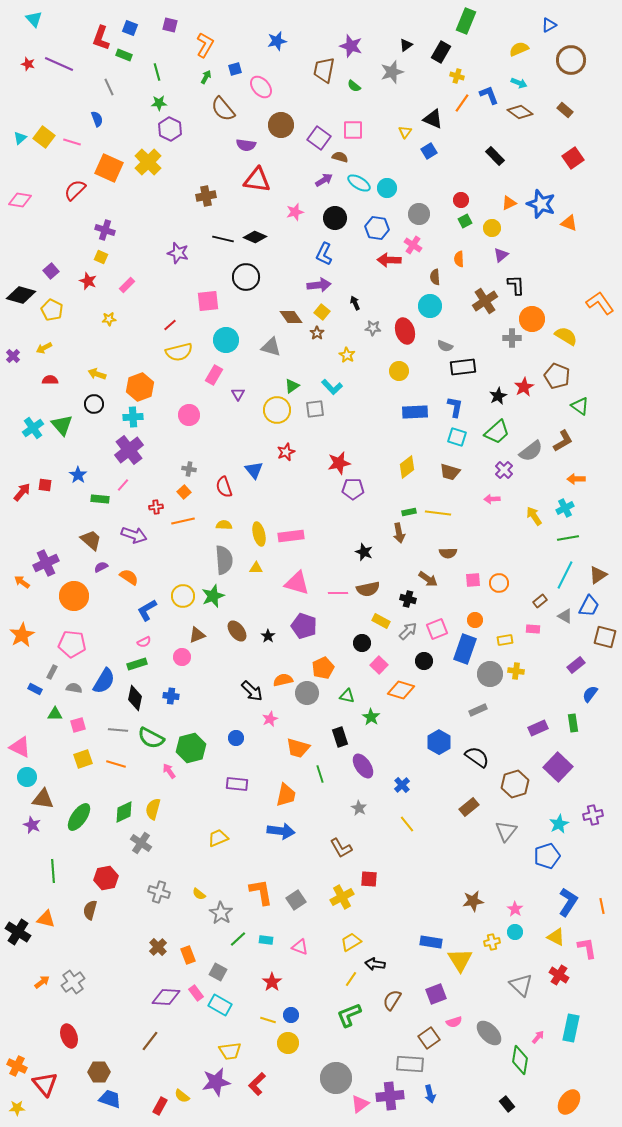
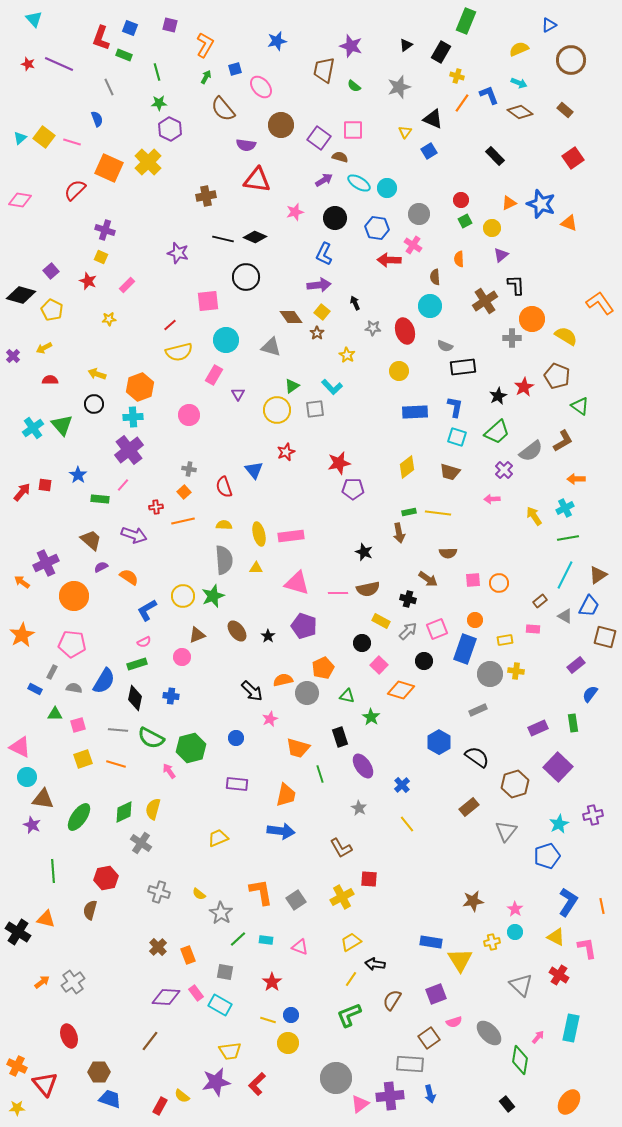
gray star at (392, 72): moved 7 px right, 15 px down
gray square at (218, 972): moved 7 px right; rotated 18 degrees counterclockwise
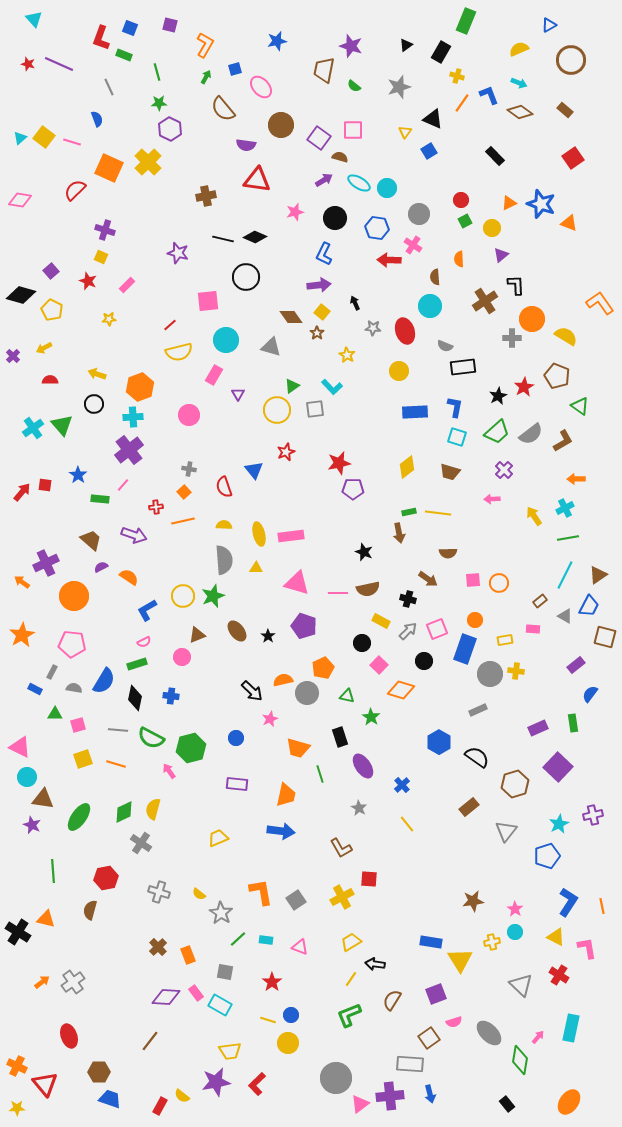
gray semicircle at (531, 451): moved 17 px up
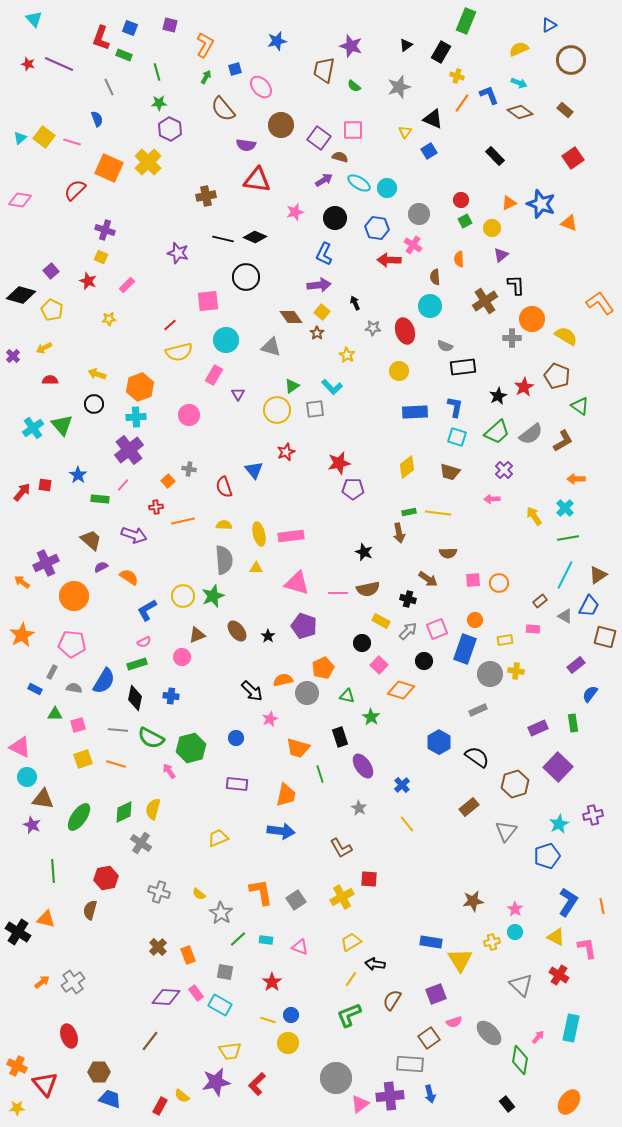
cyan cross at (133, 417): moved 3 px right
orange square at (184, 492): moved 16 px left, 11 px up
cyan cross at (565, 508): rotated 18 degrees counterclockwise
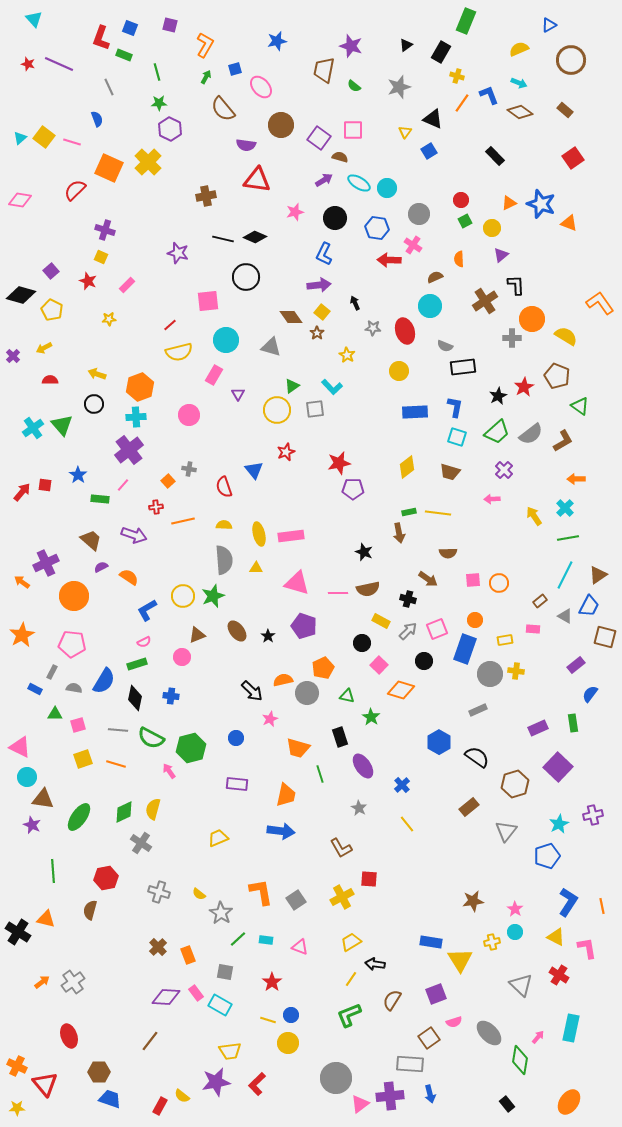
brown semicircle at (435, 277): rotated 70 degrees clockwise
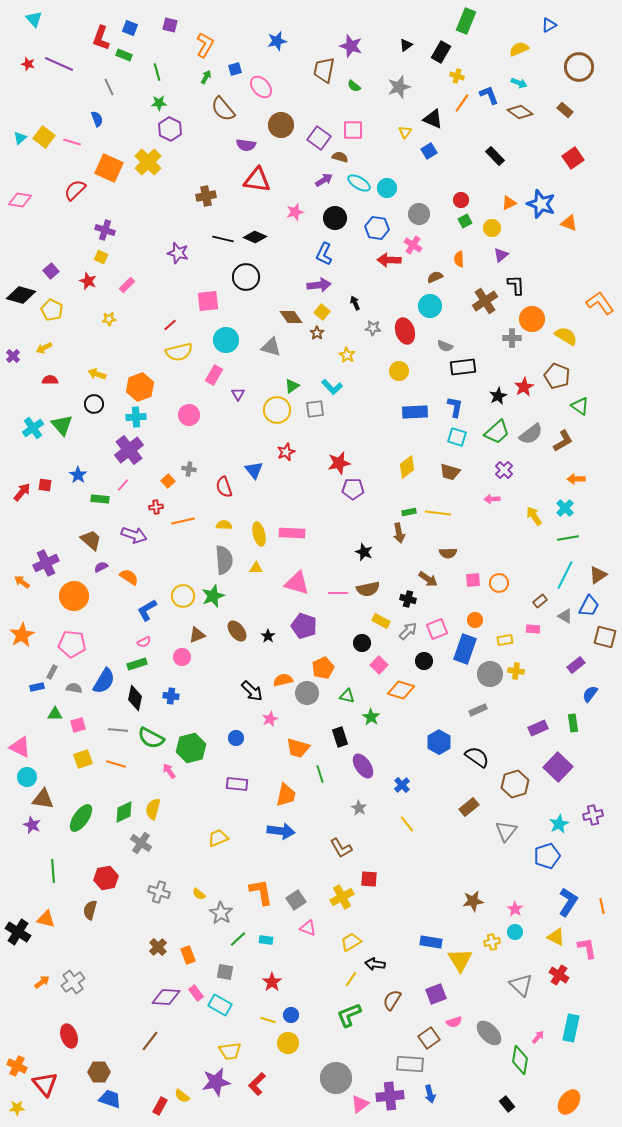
brown circle at (571, 60): moved 8 px right, 7 px down
pink rectangle at (291, 536): moved 1 px right, 3 px up; rotated 10 degrees clockwise
blue rectangle at (35, 689): moved 2 px right, 2 px up; rotated 40 degrees counterclockwise
green ellipse at (79, 817): moved 2 px right, 1 px down
pink triangle at (300, 947): moved 8 px right, 19 px up
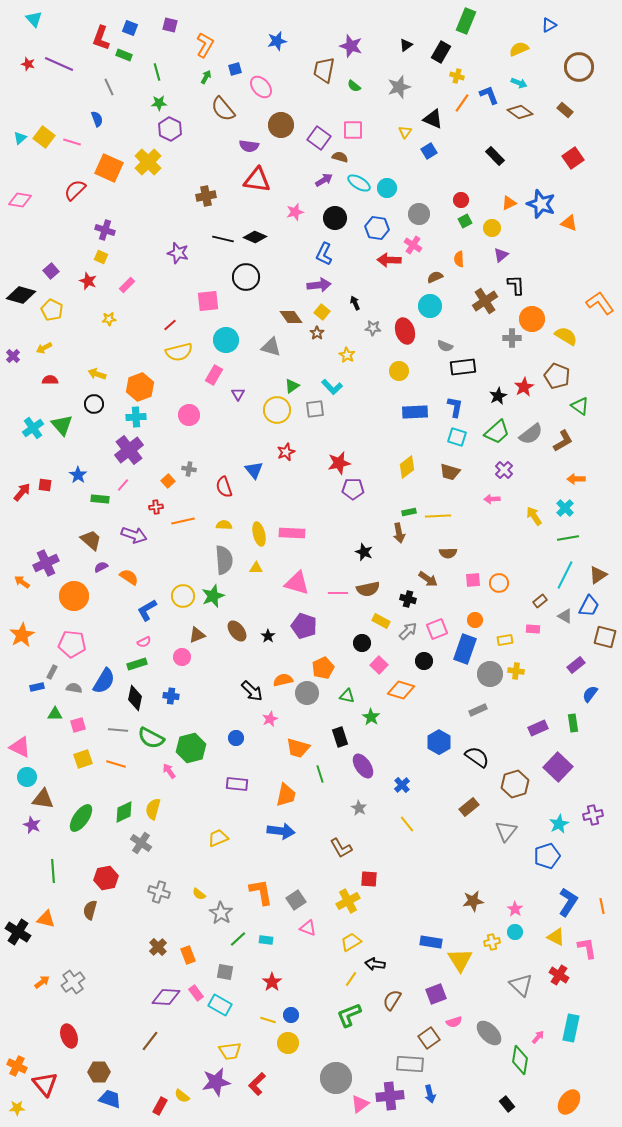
purple semicircle at (246, 145): moved 3 px right, 1 px down
yellow line at (438, 513): moved 3 px down; rotated 10 degrees counterclockwise
yellow cross at (342, 897): moved 6 px right, 4 px down
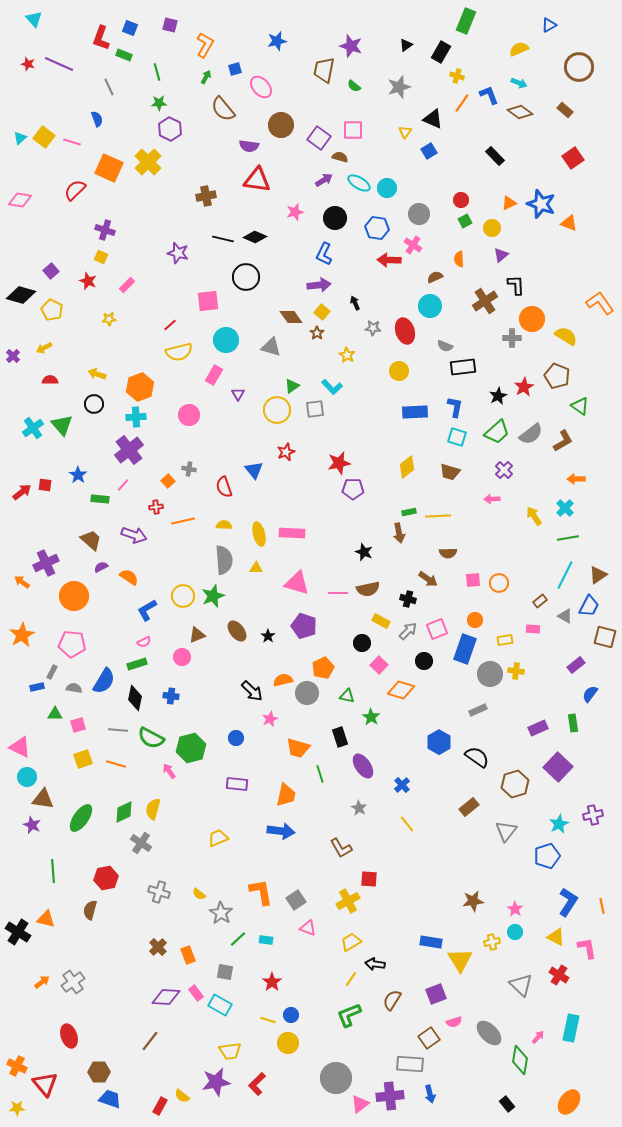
red arrow at (22, 492): rotated 12 degrees clockwise
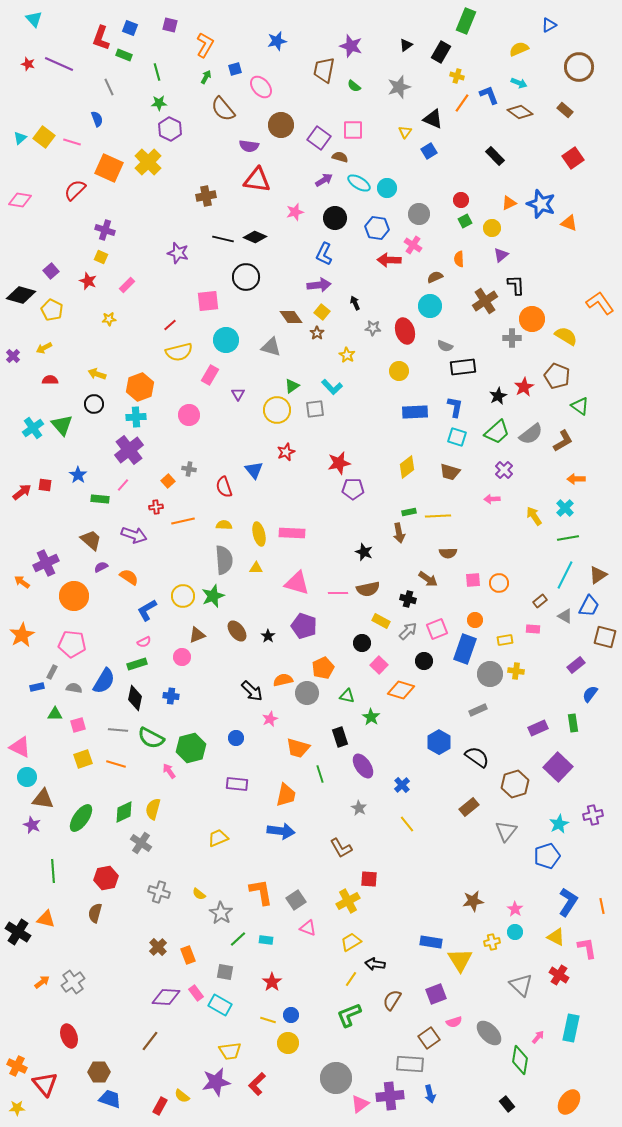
pink rectangle at (214, 375): moved 4 px left
brown semicircle at (90, 910): moved 5 px right, 3 px down
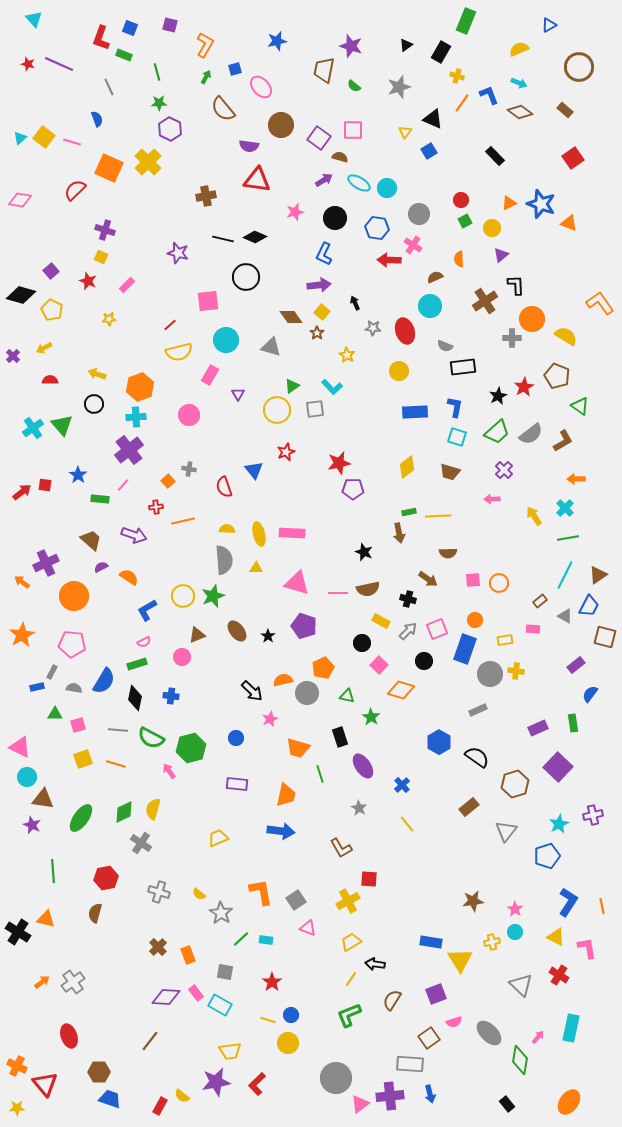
yellow semicircle at (224, 525): moved 3 px right, 4 px down
green line at (238, 939): moved 3 px right
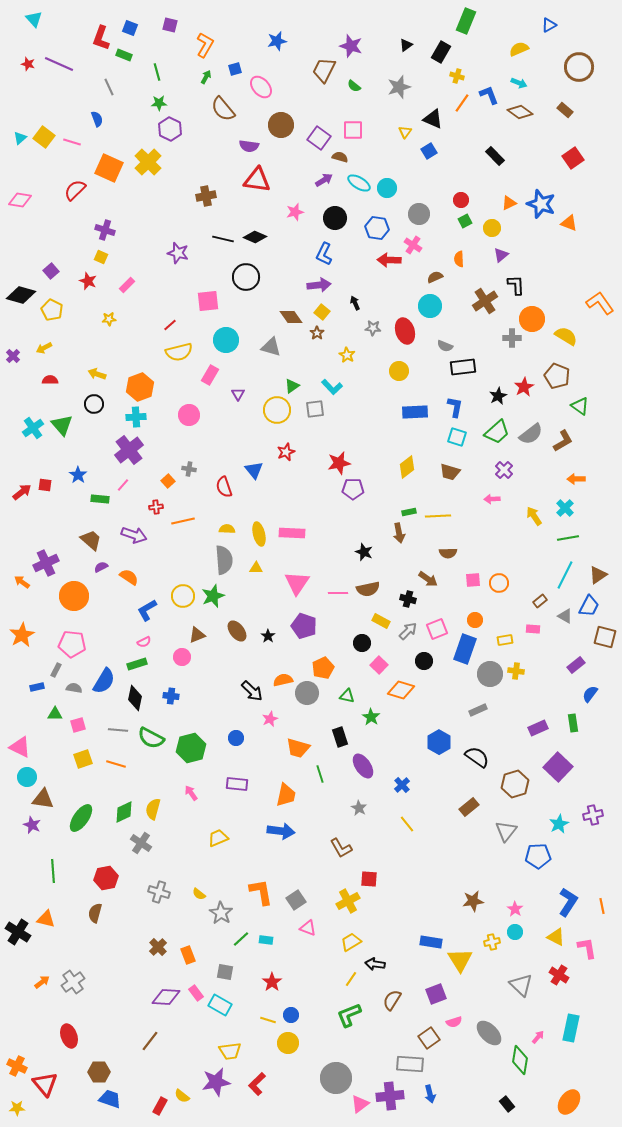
brown trapezoid at (324, 70): rotated 16 degrees clockwise
pink triangle at (297, 583): rotated 48 degrees clockwise
gray rectangle at (52, 672): moved 4 px right, 2 px up
pink arrow at (169, 771): moved 22 px right, 22 px down
blue pentagon at (547, 856): moved 9 px left; rotated 15 degrees clockwise
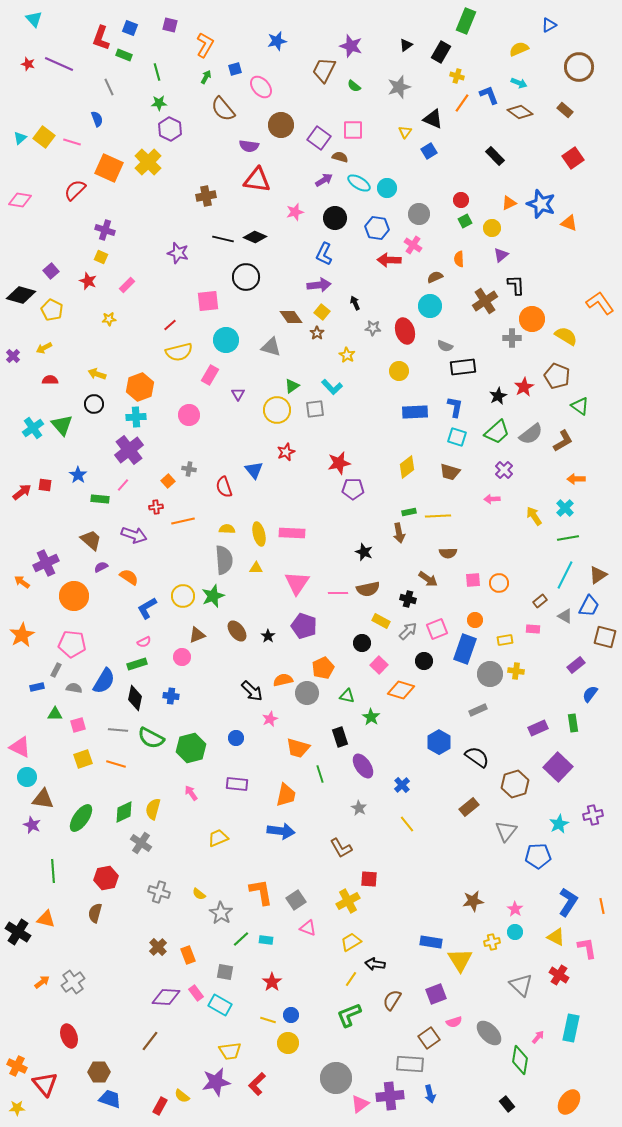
blue L-shape at (147, 610): moved 2 px up
